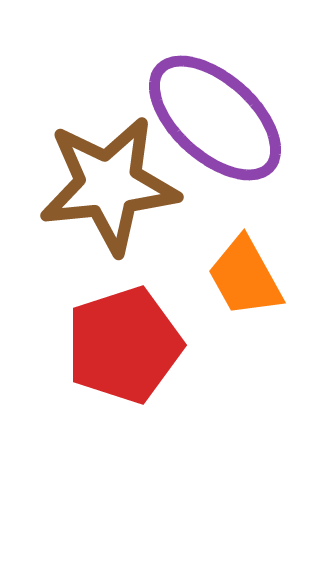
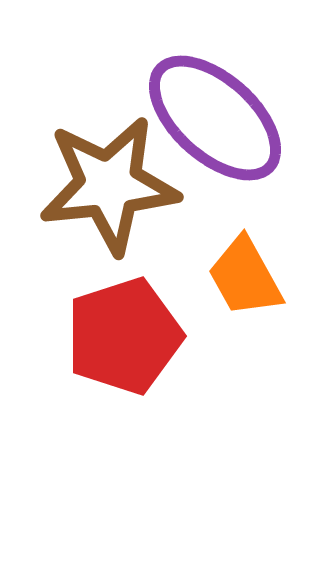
red pentagon: moved 9 px up
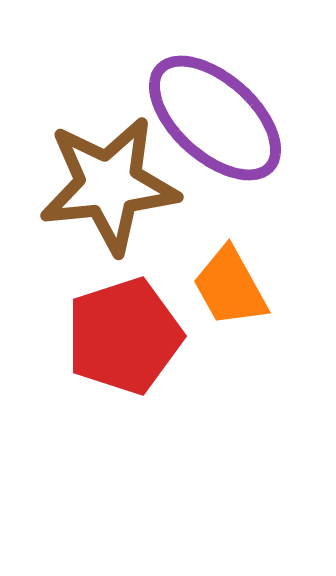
orange trapezoid: moved 15 px left, 10 px down
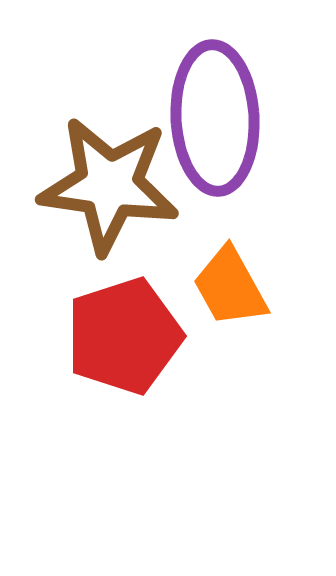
purple ellipse: rotated 45 degrees clockwise
brown star: rotated 14 degrees clockwise
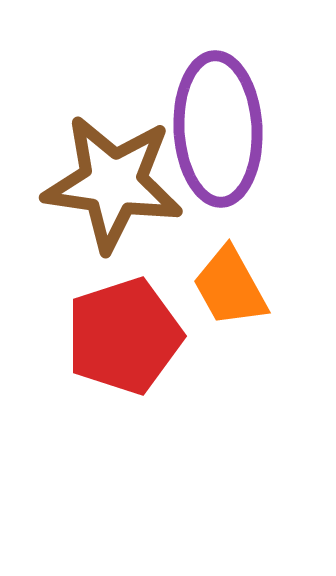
purple ellipse: moved 3 px right, 11 px down
brown star: moved 4 px right, 2 px up
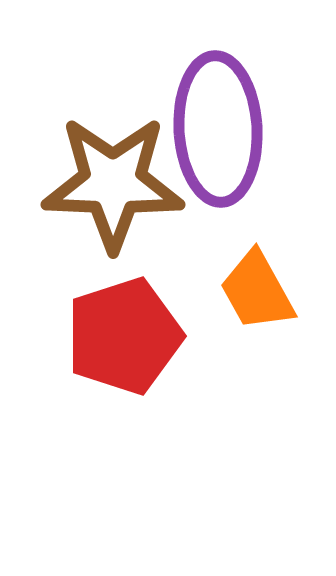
brown star: rotated 6 degrees counterclockwise
orange trapezoid: moved 27 px right, 4 px down
